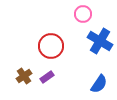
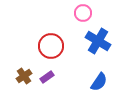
pink circle: moved 1 px up
blue cross: moved 2 px left
blue semicircle: moved 2 px up
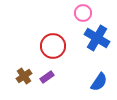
blue cross: moved 1 px left, 3 px up
red circle: moved 2 px right
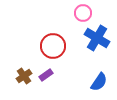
purple rectangle: moved 1 px left, 2 px up
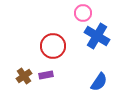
blue cross: moved 2 px up
purple rectangle: rotated 24 degrees clockwise
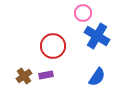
blue semicircle: moved 2 px left, 5 px up
